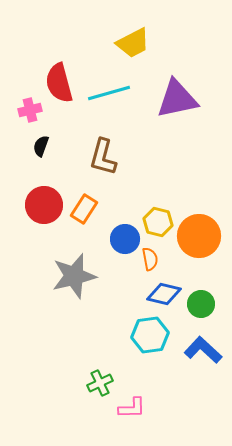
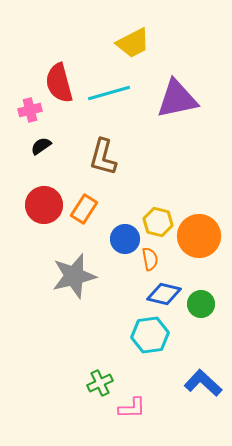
black semicircle: rotated 35 degrees clockwise
blue L-shape: moved 33 px down
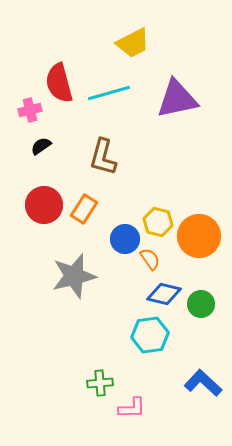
orange semicircle: rotated 25 degrees counterclockwise
green cross: rotated 20 degrees clockwise
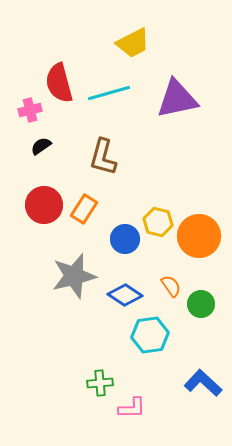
orange semicircle: moved 21 px right, 27 px down
blue diamond: moved 39 px left, 1 px down; rotated 20 degrees clockwise
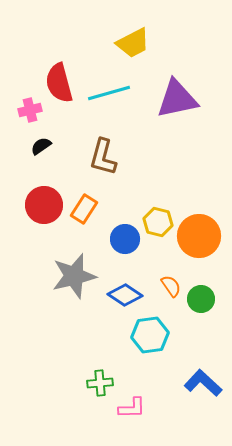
green circle: moved 5 px up
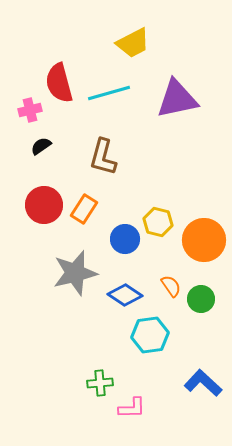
orange circle: moved 5 px right, 4 px down
gray star: moved 1 px right, 3 px up
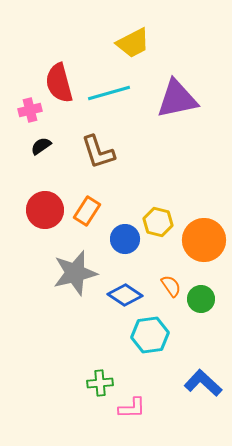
brown L-shape: moved 5 px left, 5 px up; rotated 33 degrees counterclockwise
red circle: moved 1 px right, 5 px down
orange rectangle: moved 3 px right, 2 px down
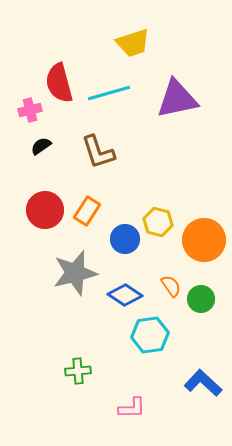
yellow trapezoid: rotated 9 degrees clockwise
green cross: moved 22 px left, 12 px up
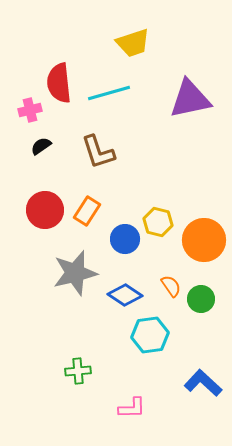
red semicircle: rotated 9 degrees clockwise
purple triangle: moved 13 px right
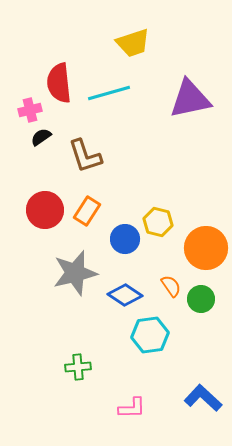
black semicircle: moved 9 px up
brown L-shape: moved 13 px left, 4 px down
orange circle: moved 2 px right, 8 px down
green cross: moved 4 px up
blue L-shape: moved 15 px down
